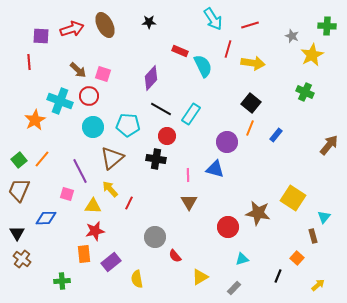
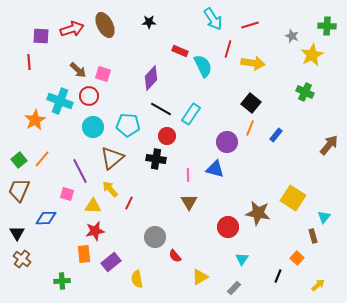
cyan triangle at (242, 259): rotated 40 degrees counterclockwise
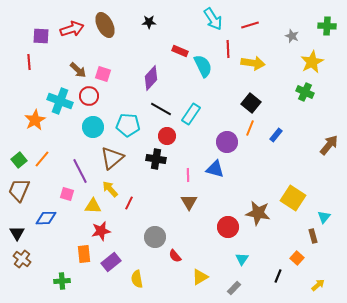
red line at (228, 49): rotated 18 degrees counterclockwise
yellow star at (312, 55): moved 7 px down
red star at (95, 231): moved 6 px right
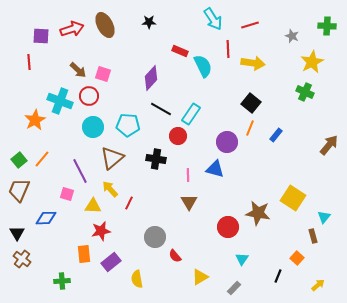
red circle at (167, 136): moved 11 px right
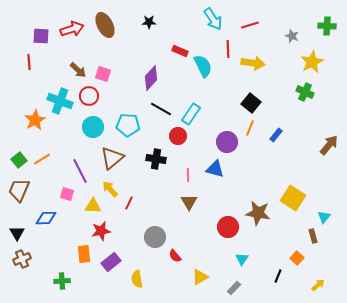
orange line at (42, 159): rotated 18 degrees clockwise
brown cross at (22, 259): rotated 30 degrees clockwise
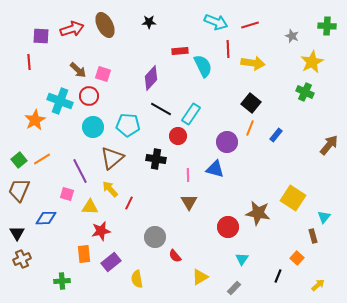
cyan arrow at (213, 19): moved 3 px right, 3 px down; rotated 35 degrees counterclockwise
red rectangle at (180, 51): rotated 28 degrees counterclockwise
yellow triangle at (93, 206): moved 3 px left, 1 px down
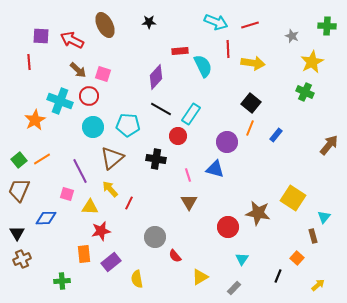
red arrow at (72, 29): moved 11 px down; rotated 135 degrees counterclockwise
purple diamond at (151, 78): moved 5 px right, 1 px up
pink line at (188, 175): rotated 16 degrees counterclockwise
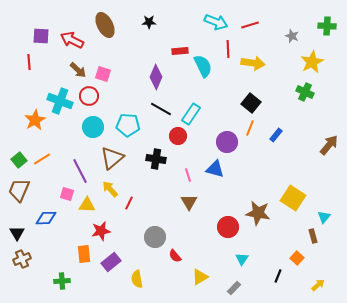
purple diamond at (156, 77): rotated 20 degrees counterclockwise
yellow triangle at (90, 207): moved 3 px left, 2 px up
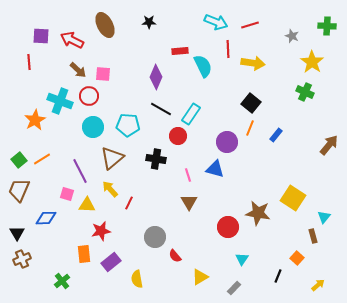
yellow star at (312, 62): rotated 10 degrees counterclockwise
pink square at (103, 74): rotated 14 degrees counterclockwise
green cross at (62, 281): rotated 35 degrees counterclockwise
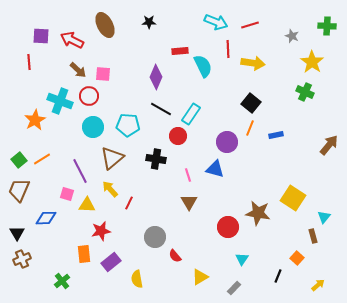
blue rectangle at (276, 135): rotated 40 degrees clockwise
